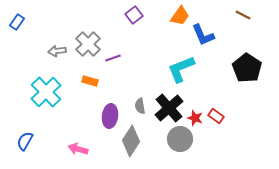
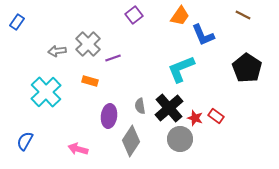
purple ellipse: moved 1 px left
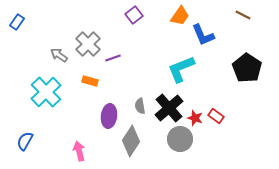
gray arrow: moved 2 px right, 4 px down; rotated 42 degrees clockwise
pink arrow: moved 1 px right, 2 px down; rotated 60 degrees clockwise
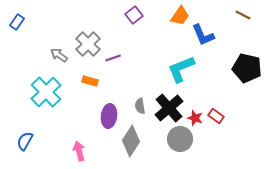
black pentagon: rotated 20 degrees counterclockwise
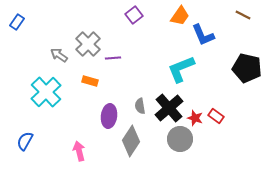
purple line: rotated 14 degrees clockwise
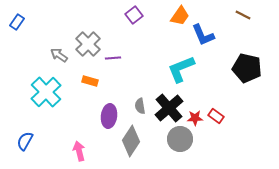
red star: rotated 21 degrees counterclockwise
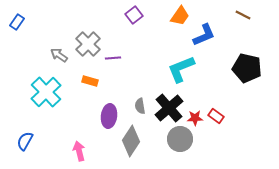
blue L-shape: moved 1 px right; rotated 90 degrees counterclockwise
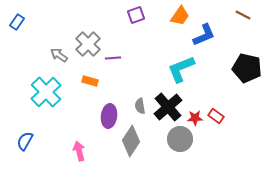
purple square: moved 2 px right; rotated 18 degrees clockwise
black cross: moved 1 px left, 1 px up
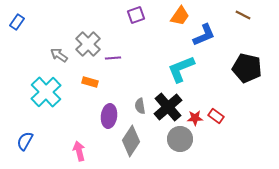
orange rectangle: moved 1 px down
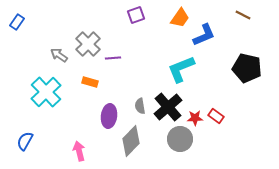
orange trapezoid: moved 2 px down
gray diamond: rotated 12 degrees clockwise
